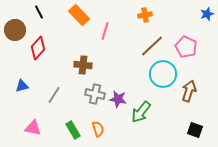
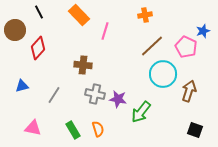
blue star: moved 4 px left, 17 px down
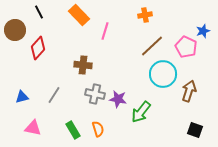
blue triangle: moved 11 px down
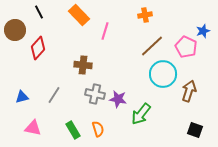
green arrow: moved 2 px down
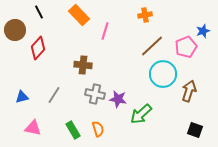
pink pentagon: rotated 25 degrees clockwise
green arrow: rotated 10 degrees clockwise
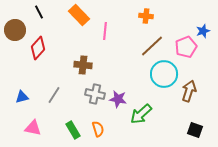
orange cross: moved 1 px right, 1 px down; rotated 16 degrees clockwise
pink line: rotated 12 degrees counterclockwise
cyan circle: moved 1 px right
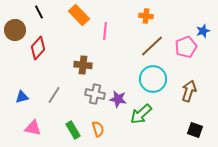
cyan circle: moved 11 px left, 5 px down
